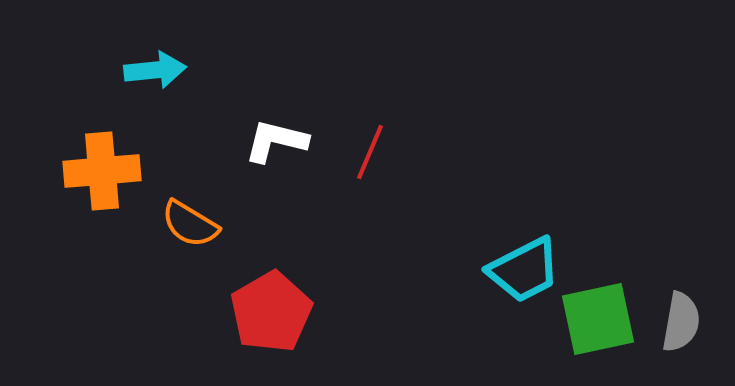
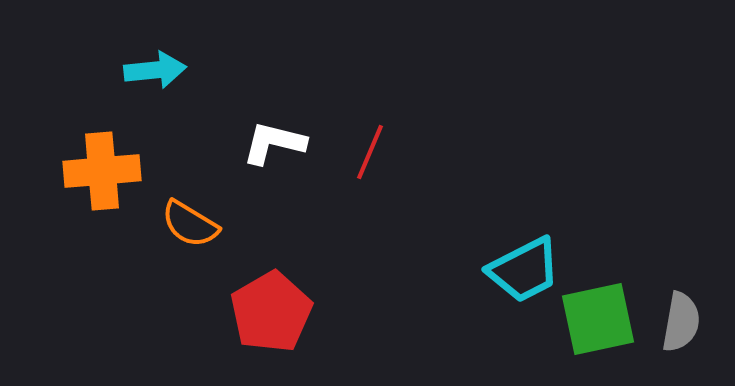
white L-shape: moved 2 px left, 2 px down
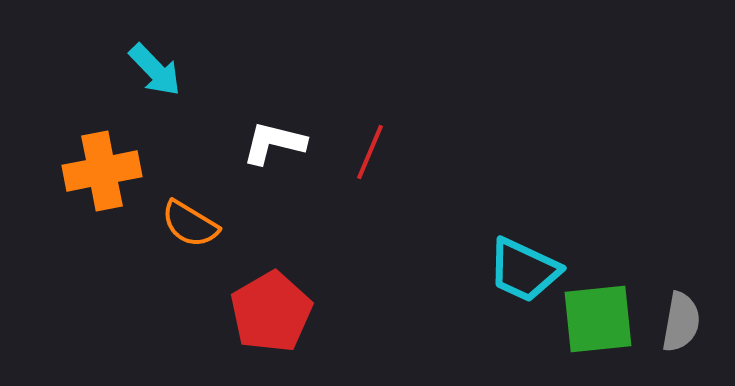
cyan arrow: rotated 52 degrees clockwise
orange cross: rotated 6 degrees counterclockwise
cyan trapezoid: rotated 52 degrees clockwise
green square: rotated 6 degrees clockwise
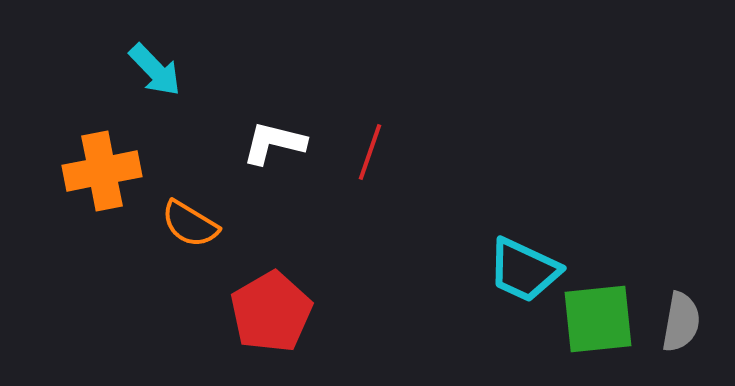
red line: rotated 4 degrees counterclockwise
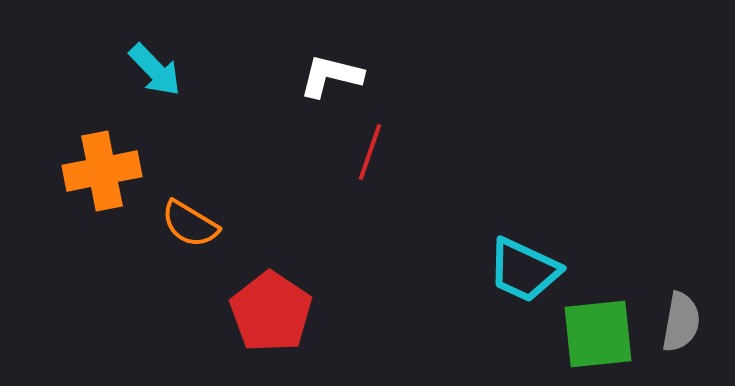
white L-shape: moved 57 px right, 67 px up
red pentagon: rotated 8 degrees counterclockwise
green square: moved 15 px down
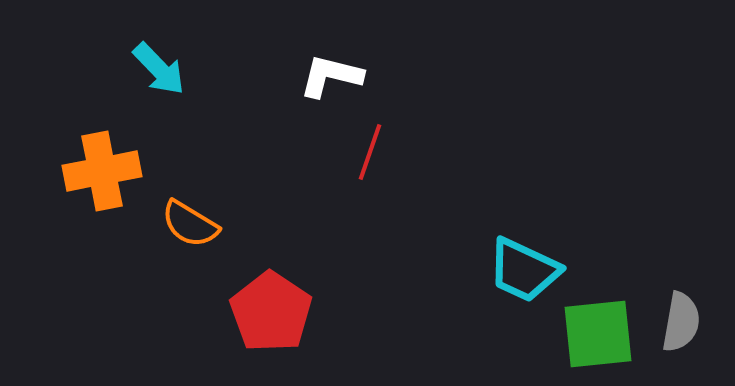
cyan arrow: moved 4 px right, 1 px up
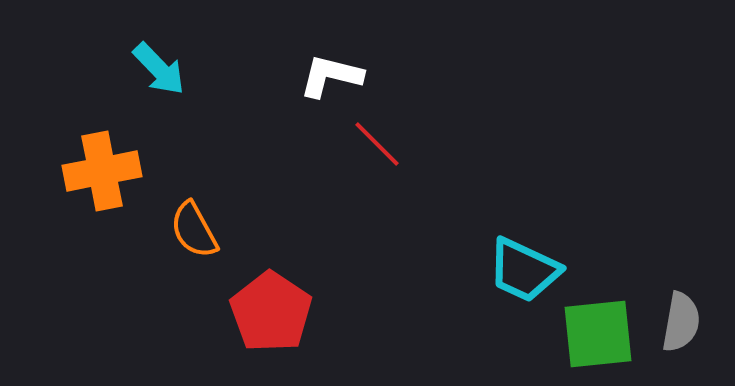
red line: moved 7 px right, 8 px up; rotated 64 degrees counterclockwise
orange semicircle: moved 4 px right, 6 px down; rotated 30 degrees clockwise
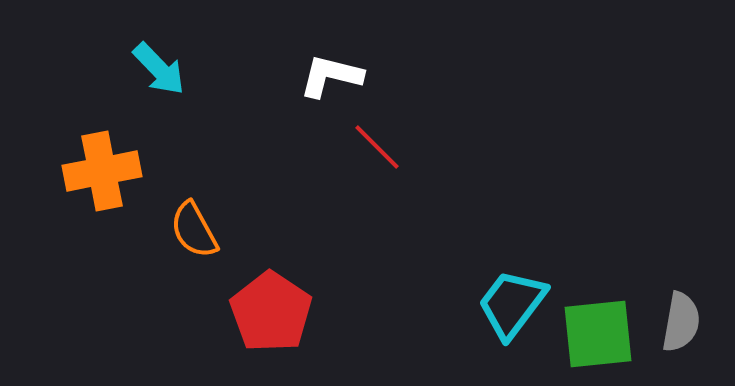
red line: moved 3 px down
cyan trapezoid: moved 12 px left, 34 px down; rotated 102 degrees clockwise
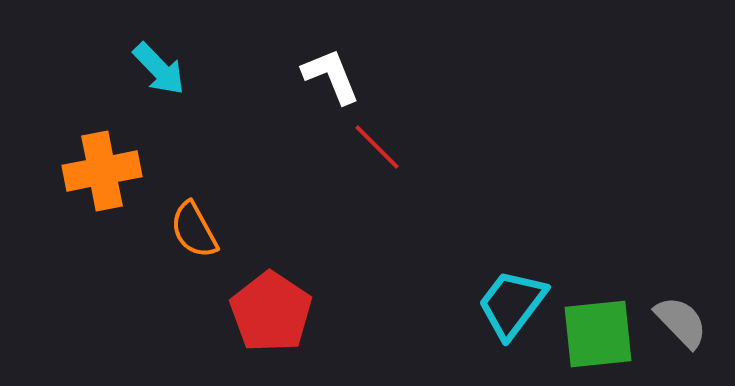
white L-shape: rotated 54 degrees clockwise
gray semicircle: rotated 54 degrees counterclockwise
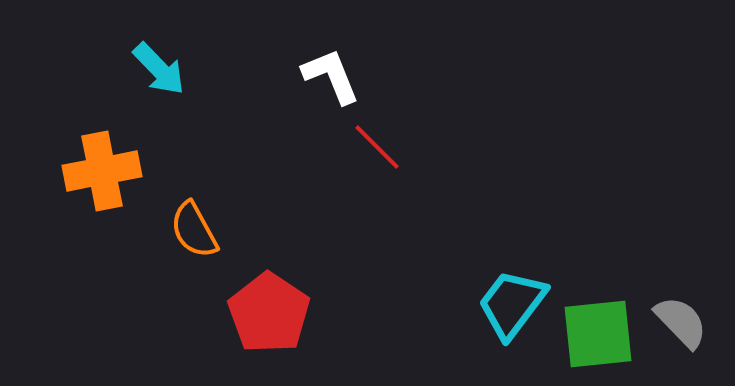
red pentagon: moved 2 px left, 1 px down
